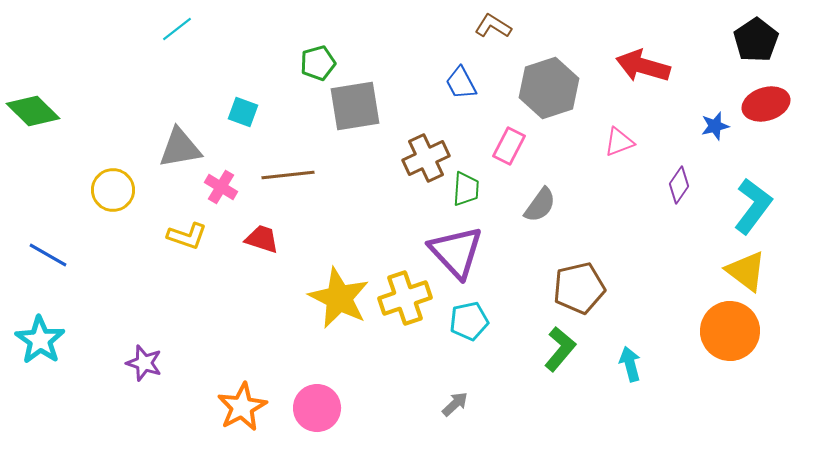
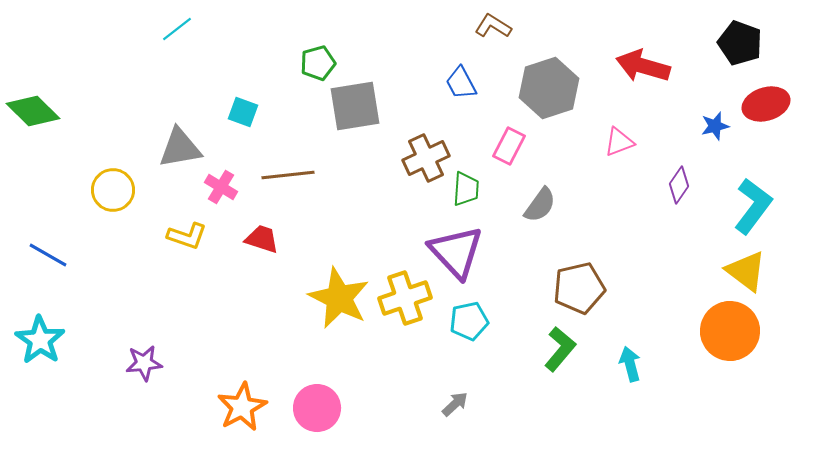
black pentagon: moved 16 px left, 3 px down; rotated 18 degrees counterclockwise
purple star: rotated 24 degrees counterclockwise
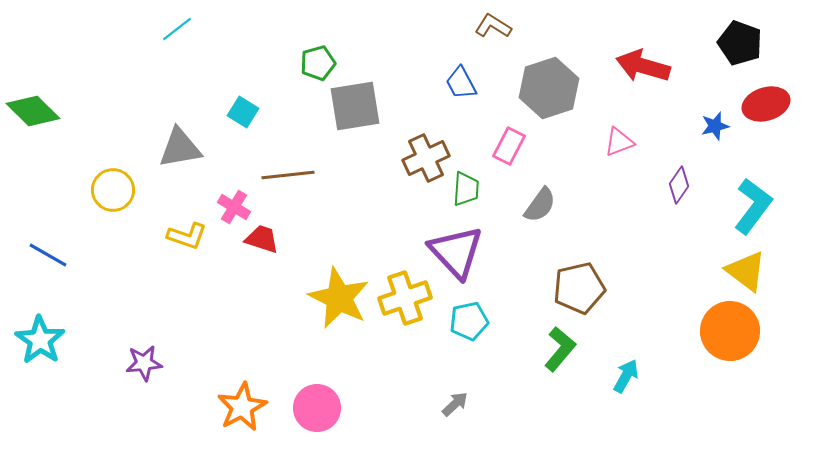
cyan square: rotated 12 degrees clockwise
pink cross: moved 13 px right, 20 px down
cyan arrow: moved 4 px left, 12 px down; rotated 44 degrees clockwise
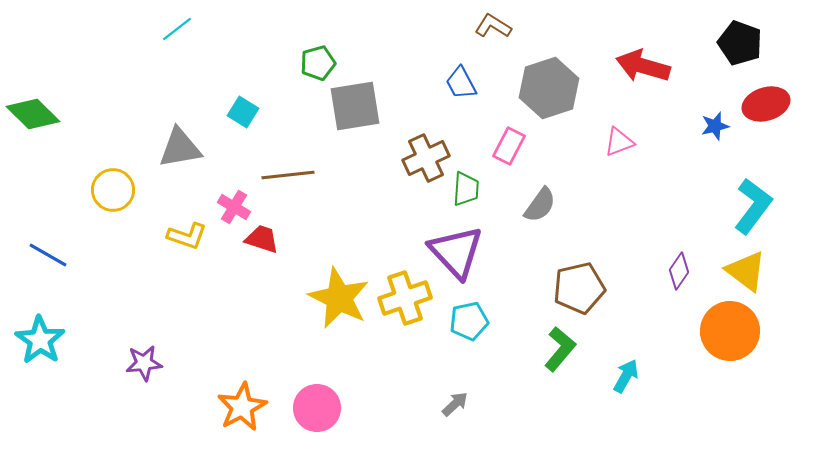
green diamond: moved 3 px down
purple diamond: moved 86 px down
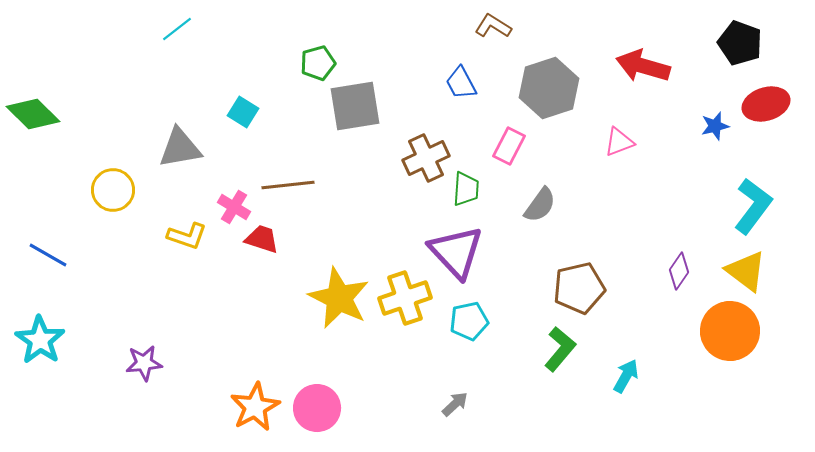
brown line: moved 10 px down
orange star: moved 13 px right
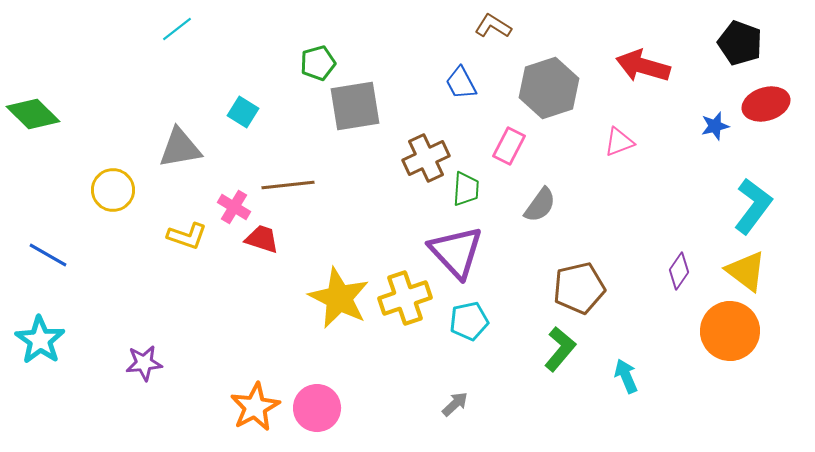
cyan arrow: rotated 52 degrees counterclockwise
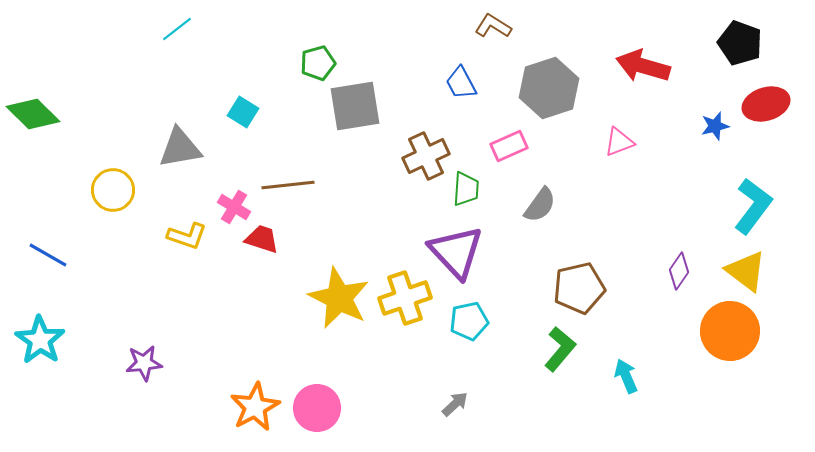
pink rectangle: rotated 39 degrees clockwise
brown cross: moved 2 px up
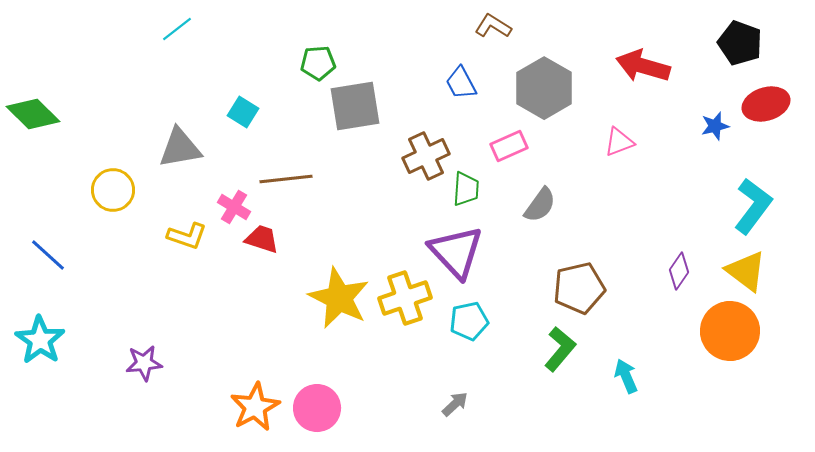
green pentagon: rotated 12 degrees clockwise
gray hexagon: moved 5 px left; rotated 12 degrees counterclockwise
brown line: moved 2 px left, 6 px up
blue line: rotated 12 degrees clockwise
